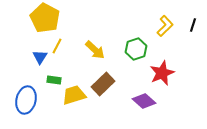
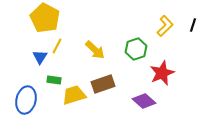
brown rectangle: rotated 25 degrees clockwise
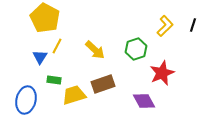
purple diamond: rotated 20 degrees clockwise
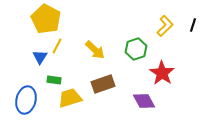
yellow pentagon: moved 1 px right, 1 px down
red star: rotated 15 degrees counterclockwise
yellow trapezoid: moved 4 px left, 3 px down
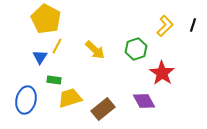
brown rectangle: moved 25 px down; rotated 20 degrees counterclockwise
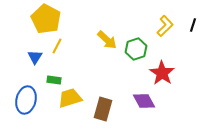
yellow arrow: moved 12 px right, 10 px up
blue triangle: moved 5 px left
brown rectangle: rotated 35 degrees counterclockwise
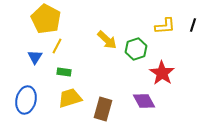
yellow L-shape: rotated 40 degrees clockwise
green rectangle: moved 10 px right, 8 px up
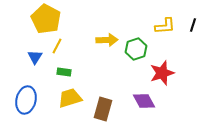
yellow arrow: rotated 45 degrees counterclockwise
red star: rotated 20 degrees clockwise
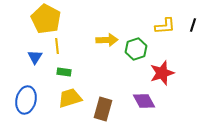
yellow line: rotated 35 degrees counterclockwise
